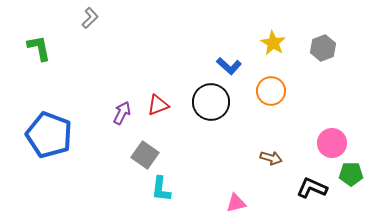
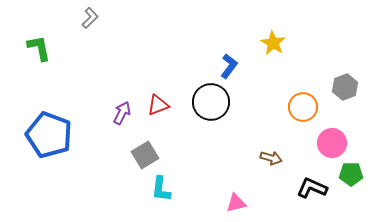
gray hexagon: moved 22 px right, 39 px down
blue L-shape: rotated 95 degrees counterclockwise
orange circle: moved 32 px right, 16 px down
gray square: rotated 24 degrees clockwise
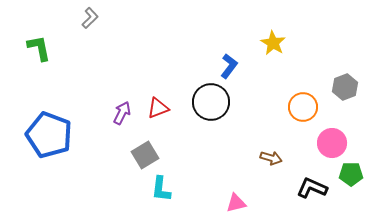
red triangle: moved 3 px down
